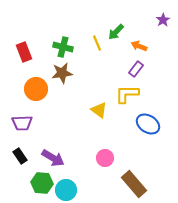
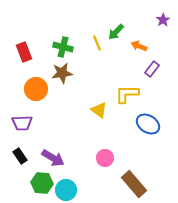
purple rectangle: moved 16 px right
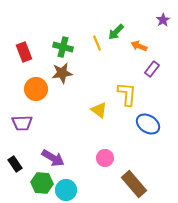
yellow L-shape: rotated 95 degrees clockwise
black rectangle: moved 5 px left, 8 px down
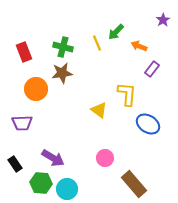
green hexagon: moved 1 px left
cyan circle: moved 1 px right, 1 px up
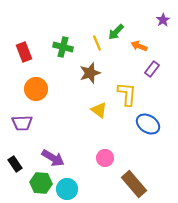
brown star: moved 28 px right; rotated 10 degrees counterclockwise
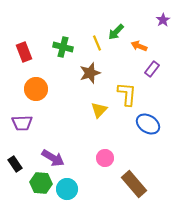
yellow triangle: rotated 36 degrees clockwise
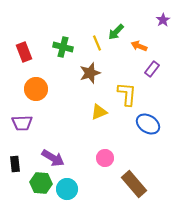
yellow triangle: moved 2 px down; rotated 24 degrees clockwise
black rectangle: rotated 28 degrees clockwise
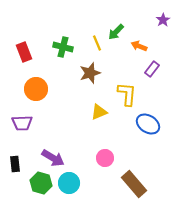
green hexagon: rotated 10 degrees clockwise
cyan circle: moved 2 px right, 6 px up
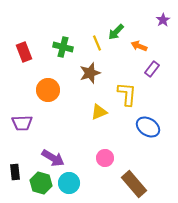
orange circle: moved 12 px right, 1 px down
blue ellipse: moved 3 px down
black rectangle: moved 8 px down
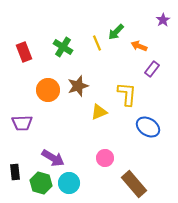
green cross: rotated 18 degrees clockwise
brown star: moved 12 px left, 13 px down
